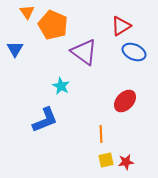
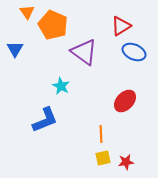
yellow square: moved 3 px left, 2 px up
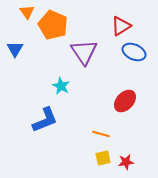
purple triangle: rotated 20 degrees clockwise
orange line: rotated 72 degrees counterclockwise
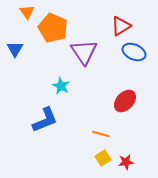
orange pentagon: moved 3 px down
yellow square: rotated 21 degrees counterclockwise
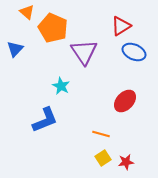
orange triangle: rotated 14 degrees counterclockwise
blue triangle: rotated 12 degrees clockwise
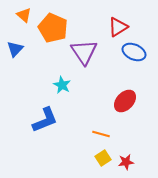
orange triangle: moved 3 px left, 3 px down
red triangle: moved 3 px left, 1 px down
cyan star: moved 1 px right, 1 px up
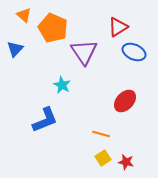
red star: rotated 21 degrees clockwise
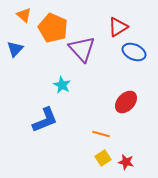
purple triangle: moved 2 px left, 3 px up; rotated 8 degrees counterclockwise
red ellipse: moved 1 px right, 1 px down
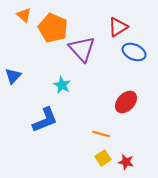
blue triangle: moved 2 px left, 27 px down
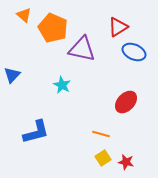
purple triangle: rotated 36 degrees counterclockwise
blue triangle: moved 1 px left, 1 px up
blue L-shape: moved 9 px left, 12 px down; rotated 8 degrees clockwise
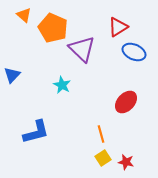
purple triangle: rotated 32 degrees clockwise
orange line: rotated 60 degrees clockwise
